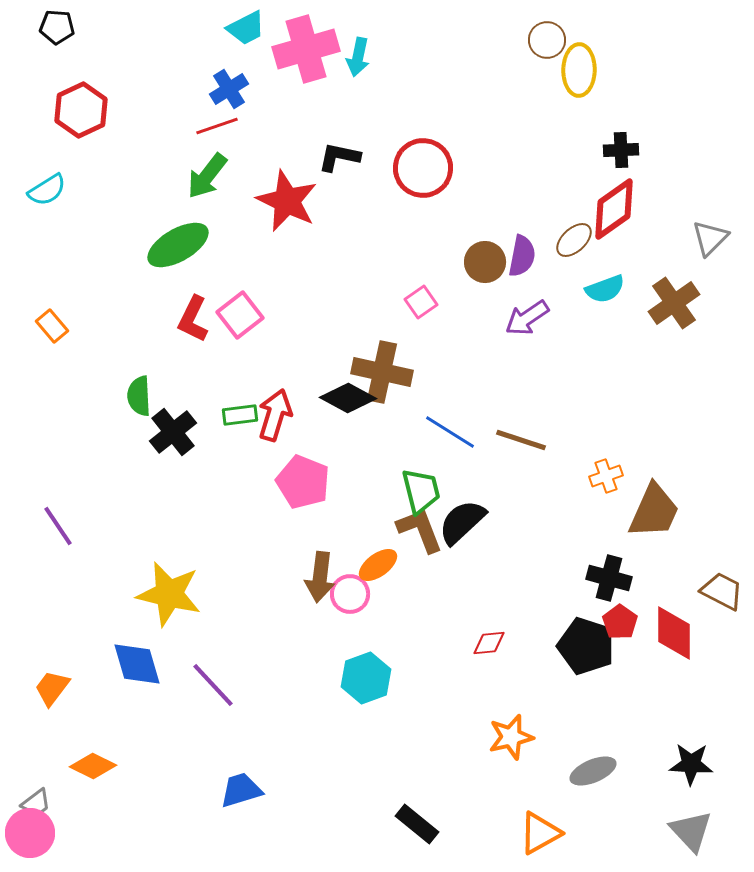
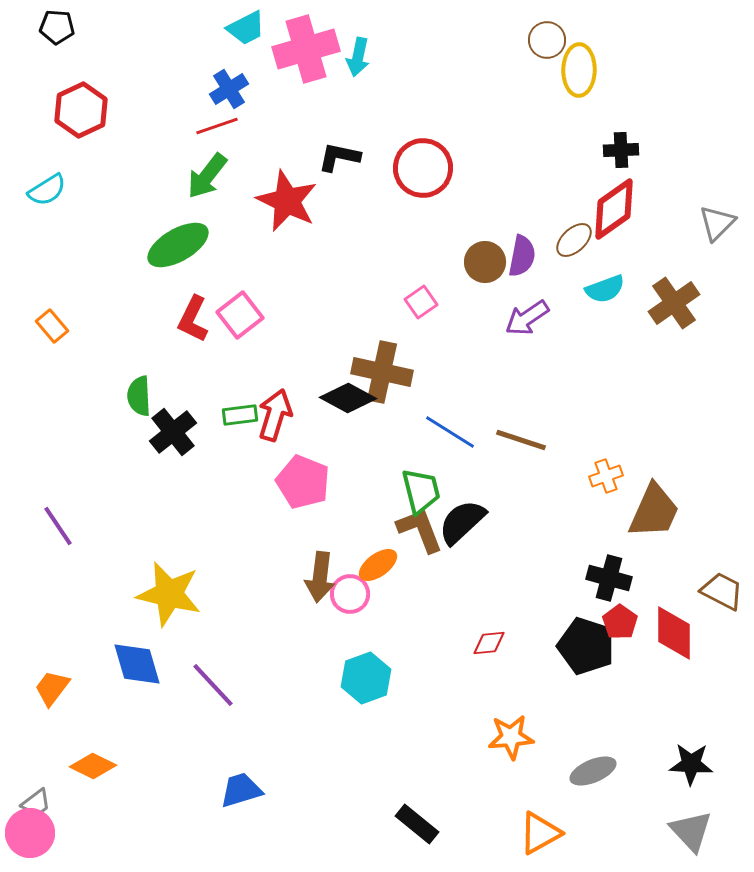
gray triangle at (710, 238): moved 7 px right, 15 px up
orange star at (511, 737): rotated 9 degrees clockwise
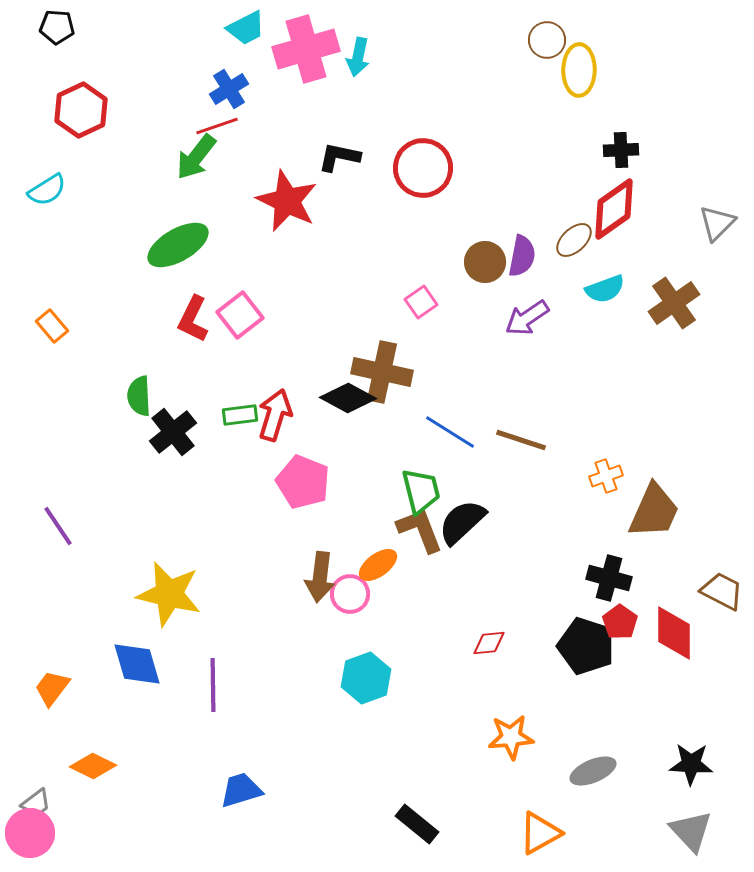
green arrow at (207, 176): moved 11 px left, 19 px up
purple line at (213, 685): rotated 42 degrees clockwise
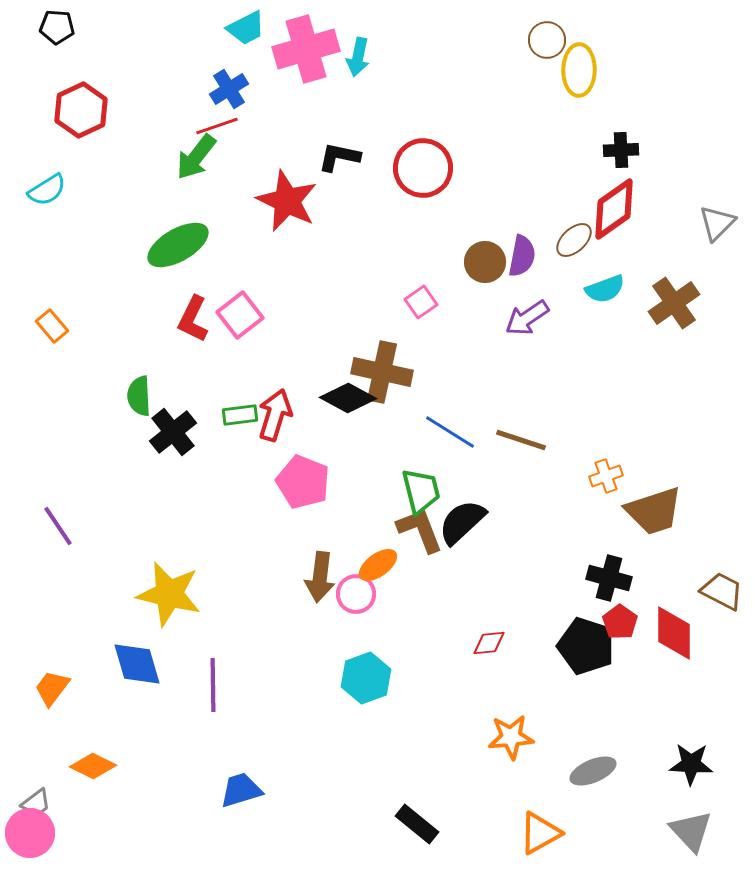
brown trapezoid at (654, 511): rotated 48 degrees clockwise
pink circle at (350, 594): moved 6 px right
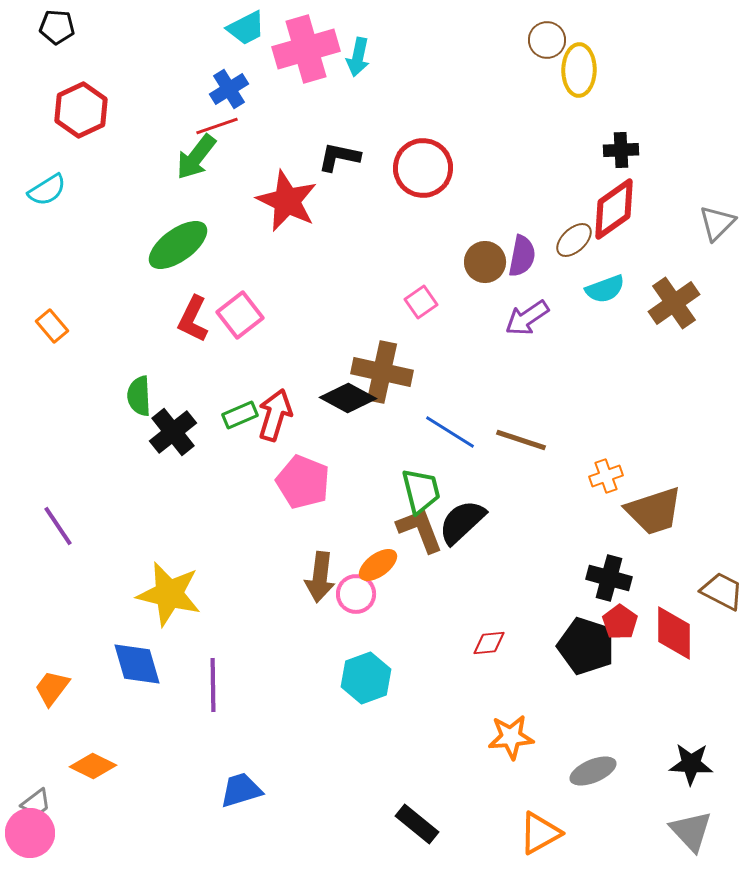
green ellipse at (178, 245): rotated 6 degrees counterclockwise
green rectangle at (240, 415): rotated 16 degrees counterclockwise
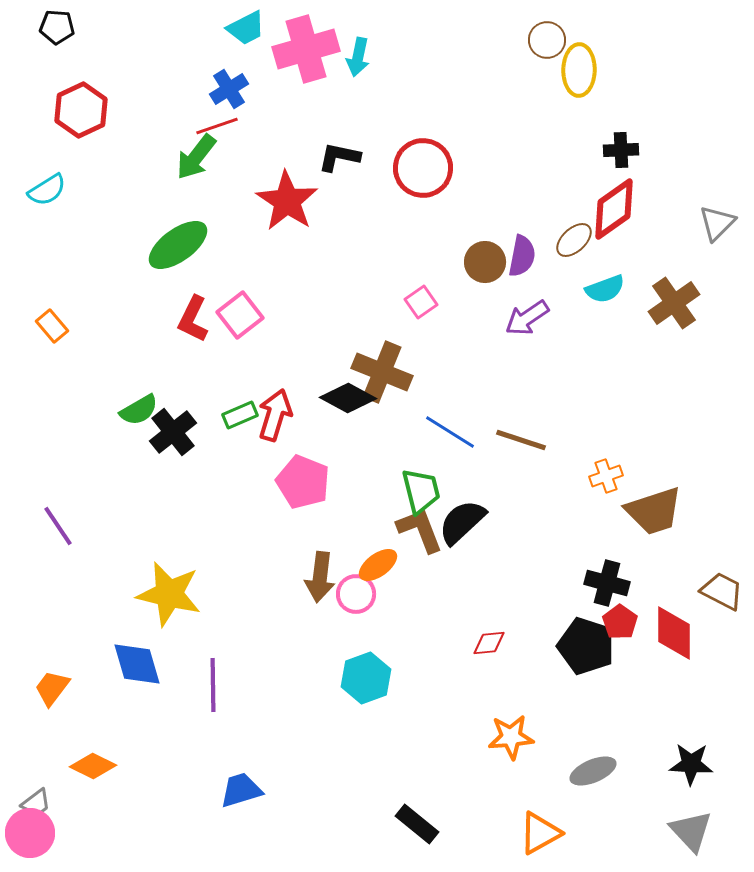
red star at (287, 201): rotated 8 degrees clockwise
brown cross at (382, 372): rotated 10 degrees clockwise
green semicircle at (139, 396): moved 14 px down; rotated 117 degrees counterclockwise
black cross at (609, 578): moved 2 px left, 5 px down
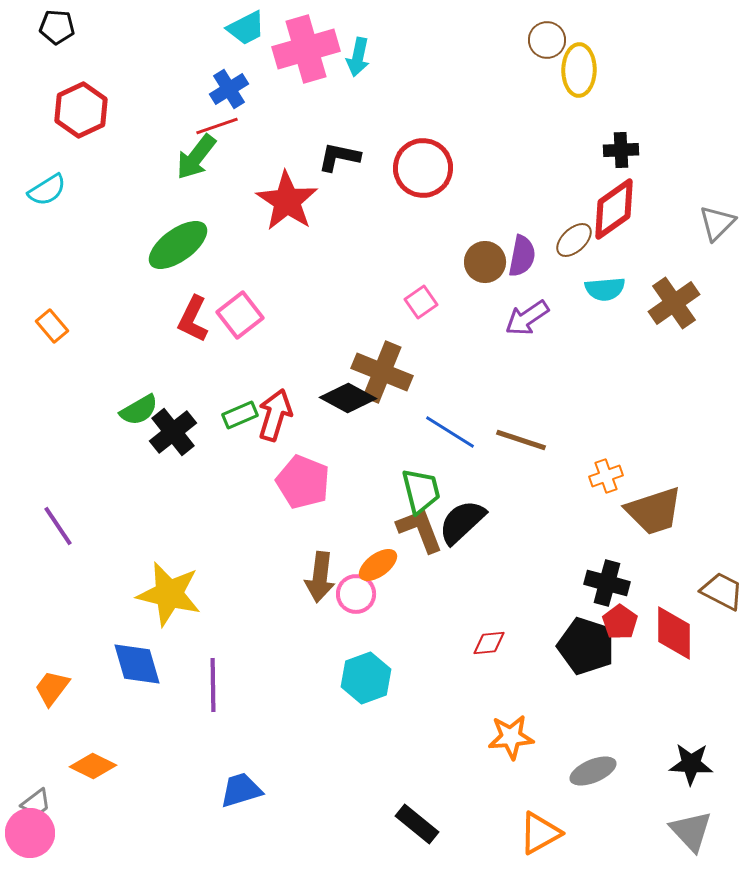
cyan semicircle at (605, 289): rotated 15 degrees clockwise
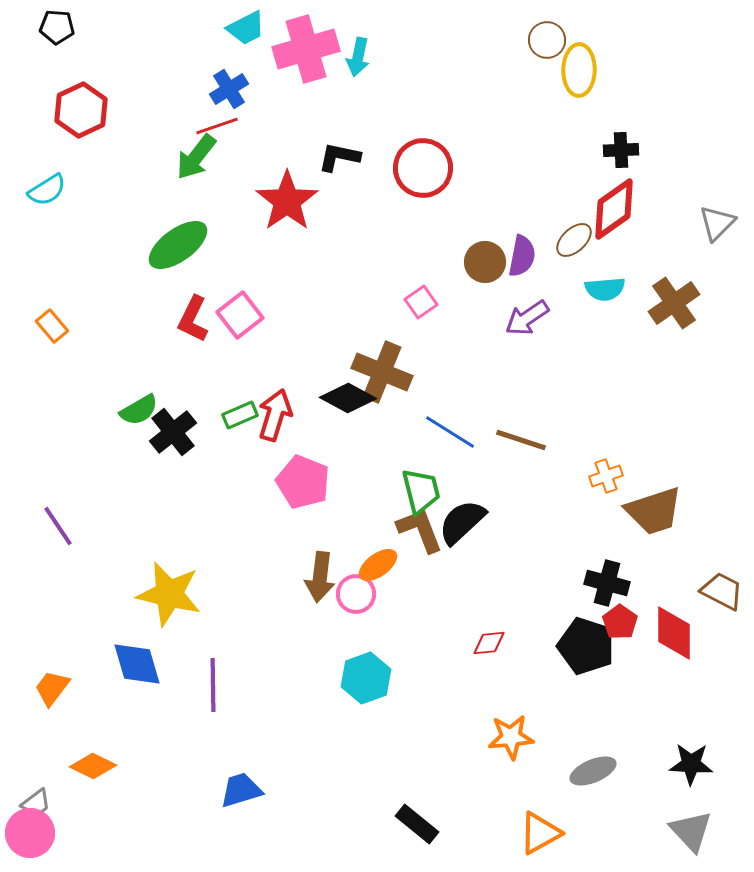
red star at (287, 201): rotated 4 degrees clockwise
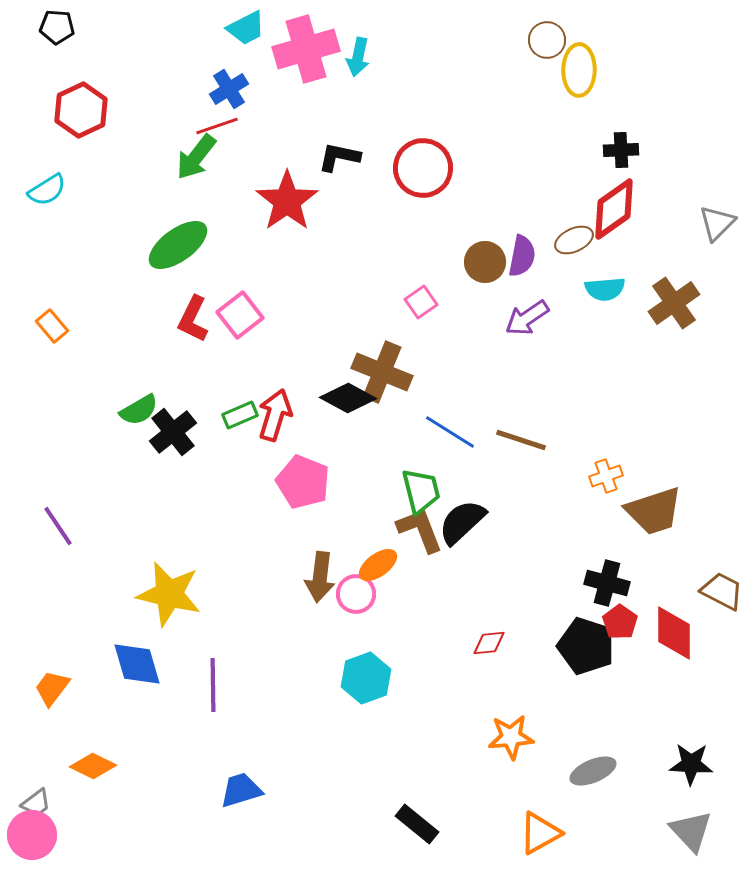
brown ellipse at (574, 240): rotated 18 degrees clockwise
pink circle at (30, 833): moved 2 px right, 2 px down
